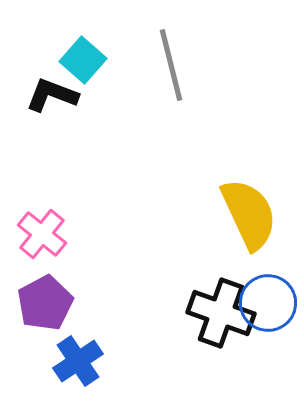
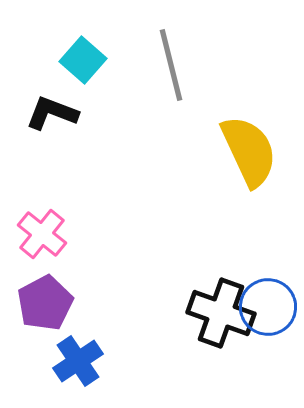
black L-shape: moved 18 px down
yellow semicircle: moved 63 px up
blue circle: moved 4 px down
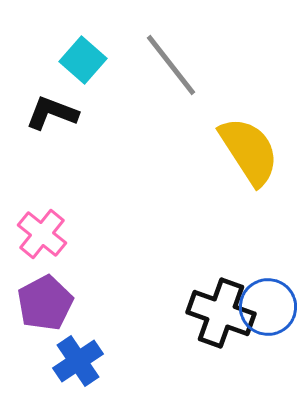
gray line: rotated 24 degrees counterclockwise
yellow semicircle: rotated 8 degrees counterclockwise
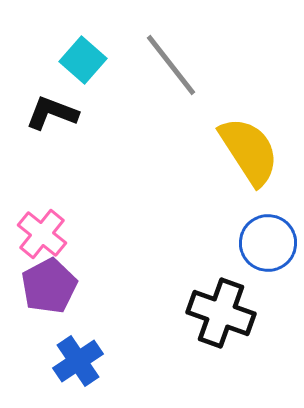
purple pentagon: moved 4 px right, 17 px up
blue circle: moved 64 px up
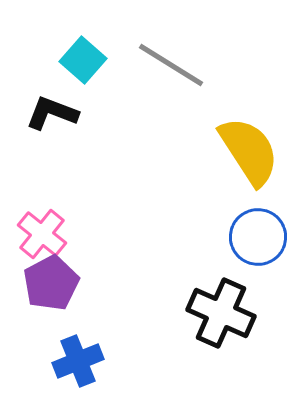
gray line: rotated 20 degrees counterclockwise
blue circle: moved 10 px left, 6 px up
purple pentagon: moved 2 px right, 3 px up
black cross: rotated 4 degrees clockwise
blue cross: rotated 12 degrees clockwise
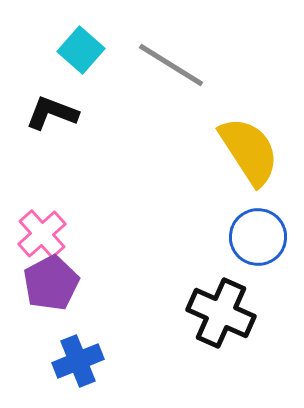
cyan square: moved 2 px left, 10 px up
pink cross: rotated 9 degrees clockwise
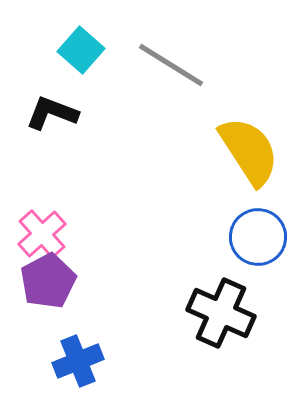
purple pentagon: moved 3 px left, 2 px up
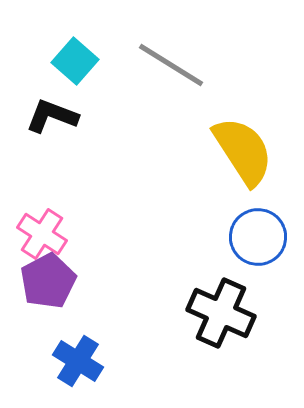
cyan square: moved 6 px left, 11 px down
black L-shape: moved 3 px down
yellow semicircle: moved 6 px left
pink cross: rotated 15 degrees counterclockwise
blue cross: rotated 36 degrees counterclockwise
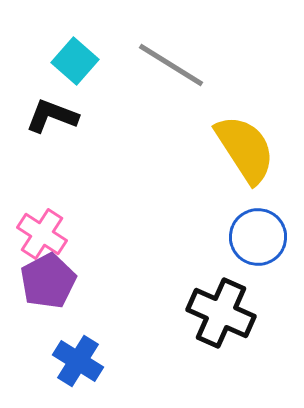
yellow semicircle: moved 2 px right, 2 px up
